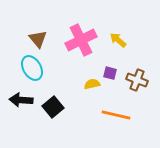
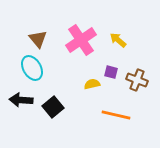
pink cross: rotated 8 degrees counterclockwise
purple square: moved 1 px right, 1 px up
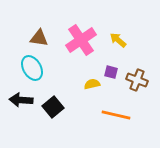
brown triangle: moved 1 px right, 1 px up; rotated 42 degrees counterclockwise
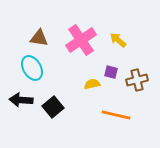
brown cross: rotated 35 degrees counterclockwise
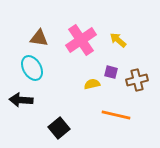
black square: moved 6 px right, 21 px down
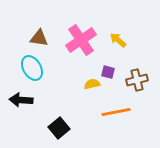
purple square: moved 3 px left
orange line: moved 3 px up; rotated 24 degrees counterclockwise
